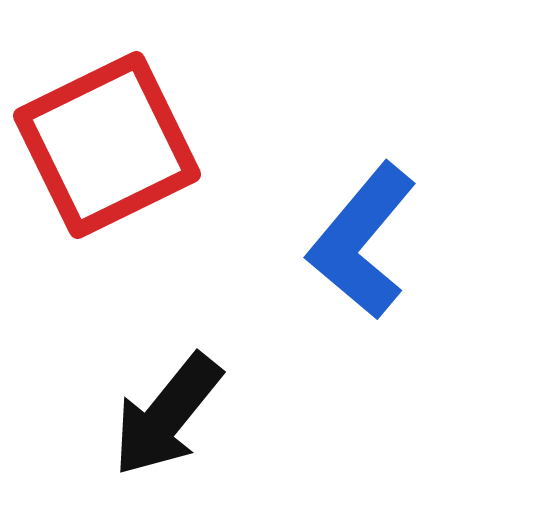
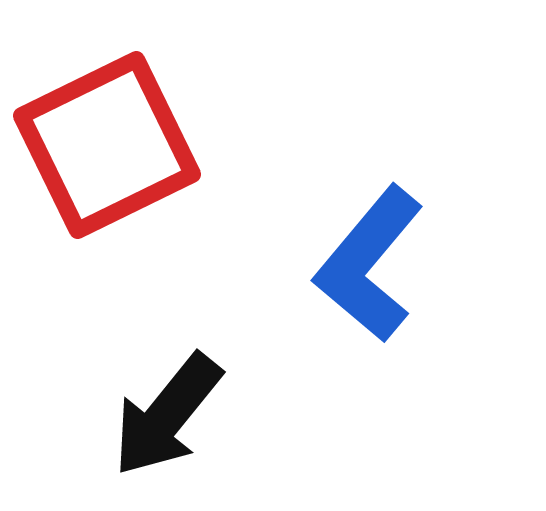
blue L-shape: moved 7 px right, 23 px down
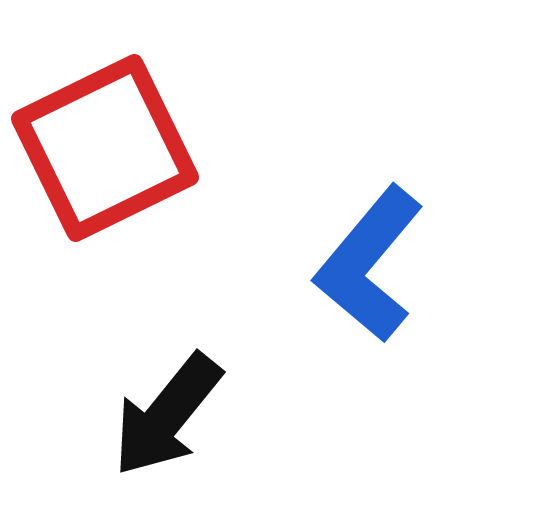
red square: moved 2 px left, 3 px down
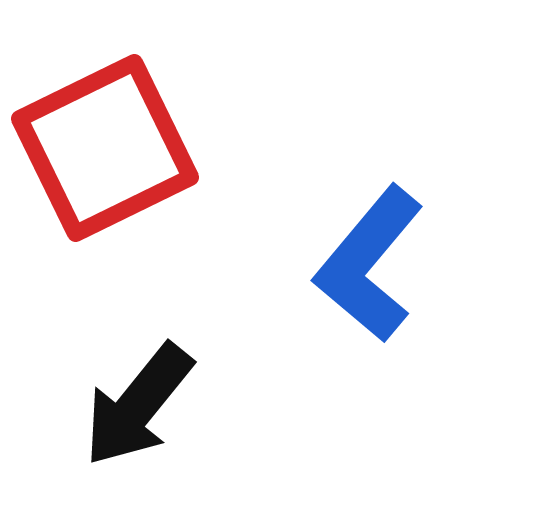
black arrow: moved 29 px left, 10 px up
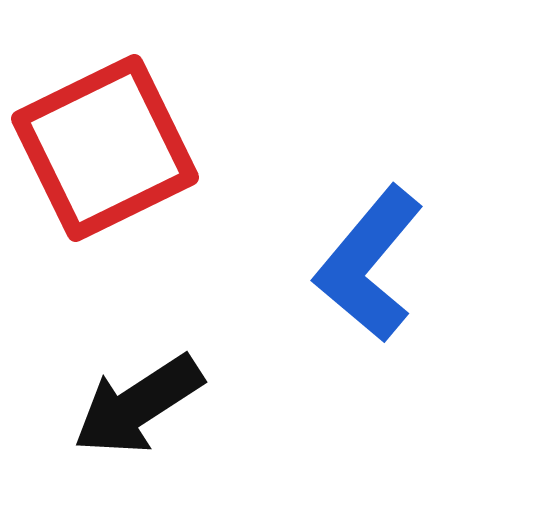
black arrow: rotated 18 degrees clockwise
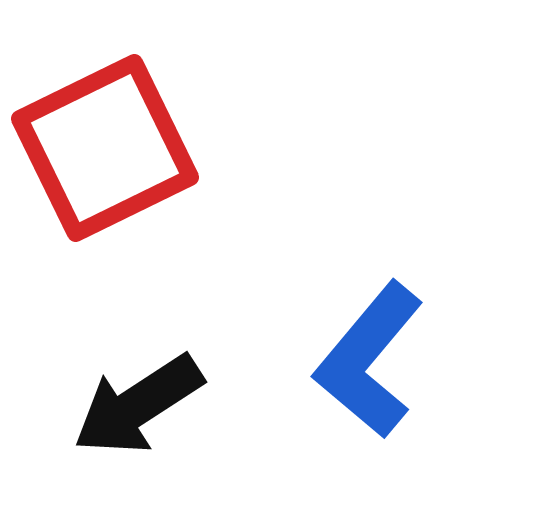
blue L-shape: moved 96 px down
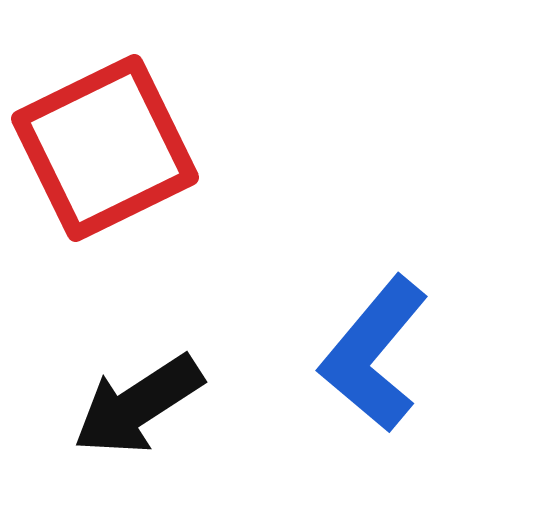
blue L-shape: moved 5 px right, 6 px up
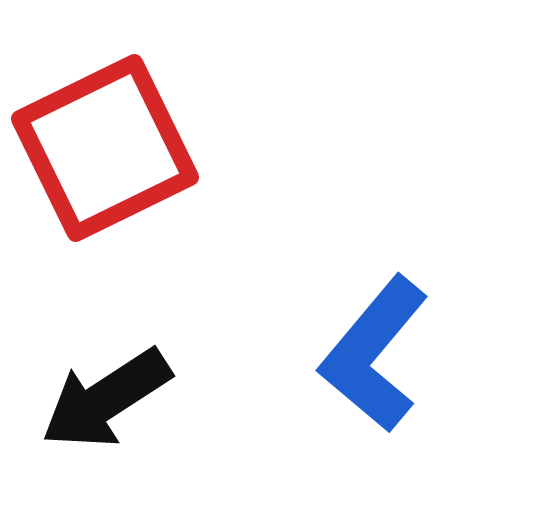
black arrow: moved 32 px left, 6 px up
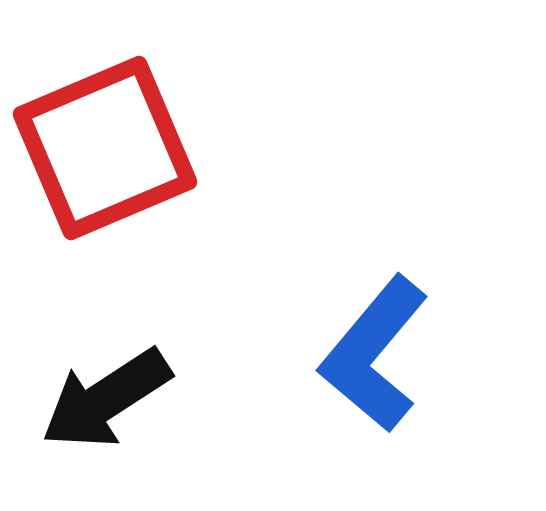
red square: rotated 3 degrees clockwise
